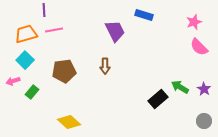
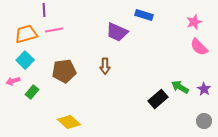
purple trapezoid: moved 2 px right, 1 px down; rotated 140 degrees clockwise
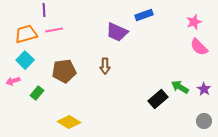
blue rectangle: rotated 36 degrees counterclockwise
green rectangle: moved 5 px right, 1 px down
yellow diamond: rotated 10 degrees counterclockwise
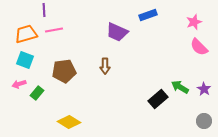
blue rectangle: moved 4 px right
cyan square: rotated 24 degrees counterclockwise
pink arrow: moved 6 px right, 3 px down
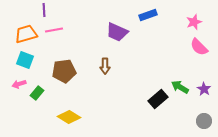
yellow diamond: moved 5 px up
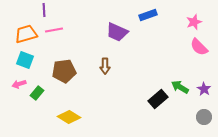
gray circle: moved 4 px up
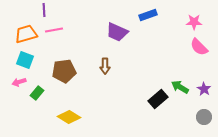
pink star: rotated 21 degrees clockwise
pink arrow: moved 2 px up
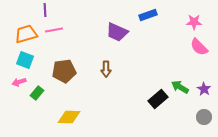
purple line: moved 1 px right
brown arrow: moved 1 px right, 3 px down
yellow diamond: rotated 30 degrees counterclockwise
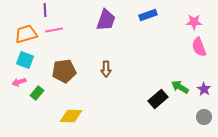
purple trapezoid: moved 11 px left, 12 px up; rotated 95 degrees counterclockwise
pink semicircle: rotated 24 degrees clockwise
yellow diamond: moved 2 px right, 1 px up
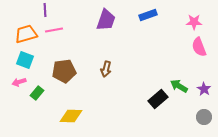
brown arrow: rotated 14 degrees clockwise
green arrow: moved 1 px left, 1 px up
